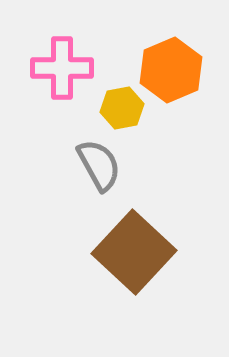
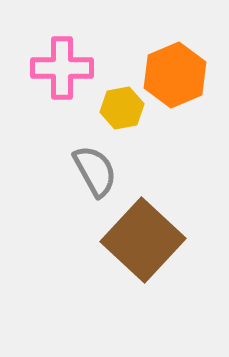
orange hexagon: moved 4 px right, 5 px down
gray semicircle: moved 4 px left, 6 px down
brown square: moved 9 px right, 12 px up
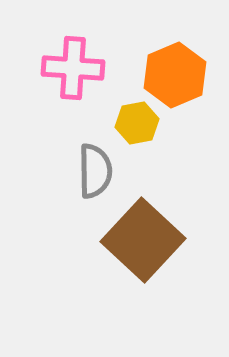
pink cross: moved 11 px right; rotated 4 degrees clockwise
yellow hexagon: moved 15 px right, 15 px down
gray semicircle: rotated 28 degrees clockwise
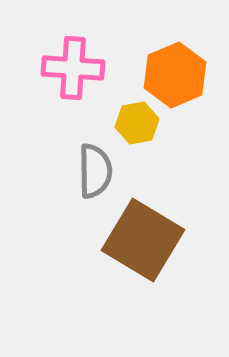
brown square: rotated 12 degrees counterclockwise
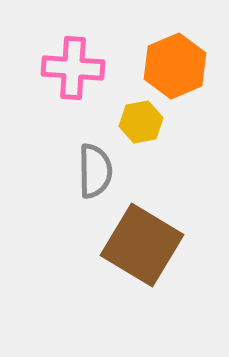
orange hexagon: moved 9 px up
yellow hexagon: moved 4 px right, 1 px up
brown square: moved 1 px left, 5 px down
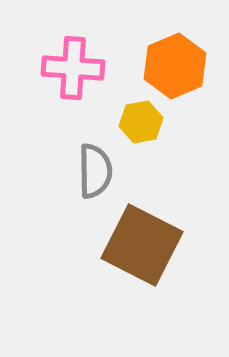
brown square: rotated 4 degrees counterclockwise
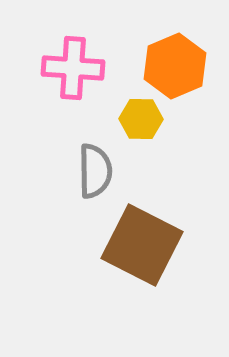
yellow hexagon: moved 3 px up; rotated 12 degrees clockwise
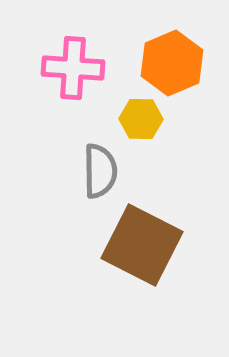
orange hexagon: moved 3 px left, 3 px up
gray semicircle: moved 5 px right
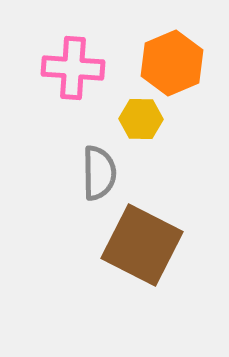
gray semicircle: moved 1 px left, 2 px down
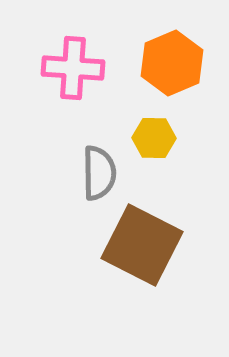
yellow hexagon: moved 13 px right, 19 px down
